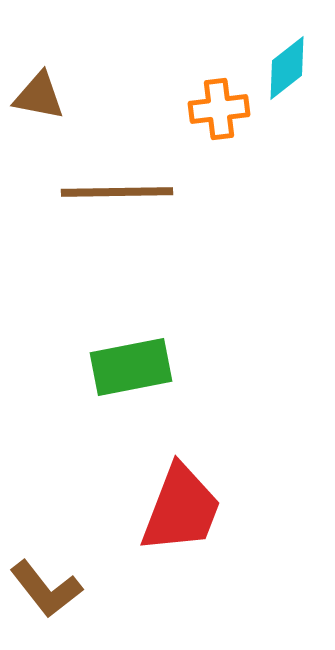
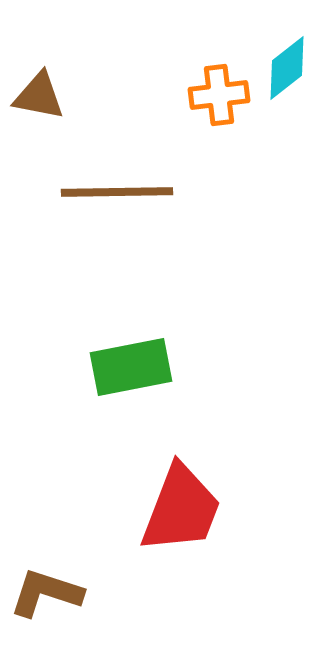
orange cross: moved 14 px up
brown L-shape: moved 4 px down; rotated 146 degrees clockwise
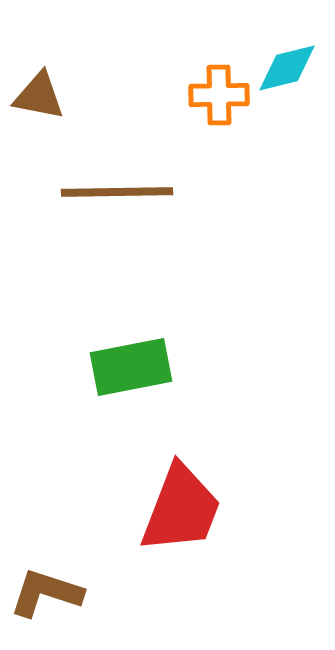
cyan diamond: rotated 24 degrees clockwise
orange cross: rotated 6 degrees clockwise
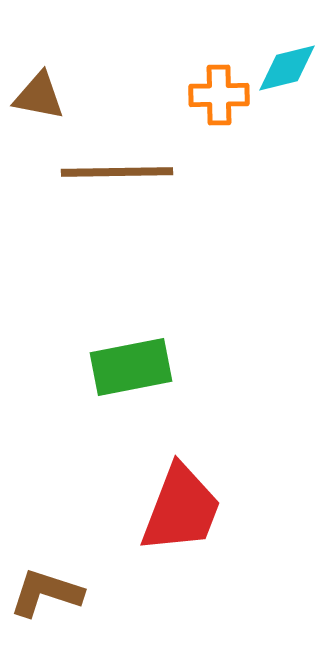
brown line: moved 20 px up
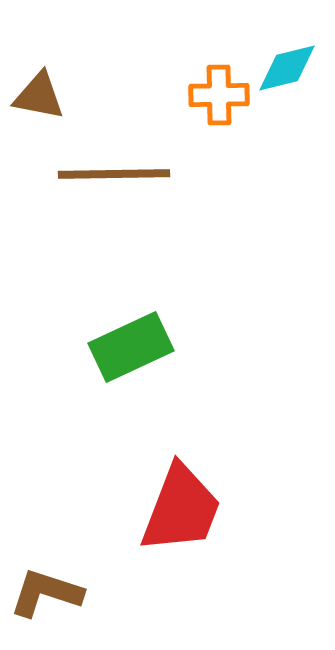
brown line: moved 3 px left, 2 px down
green rectangle: moved 20 px up; rotated 14 degrees counterclockwise
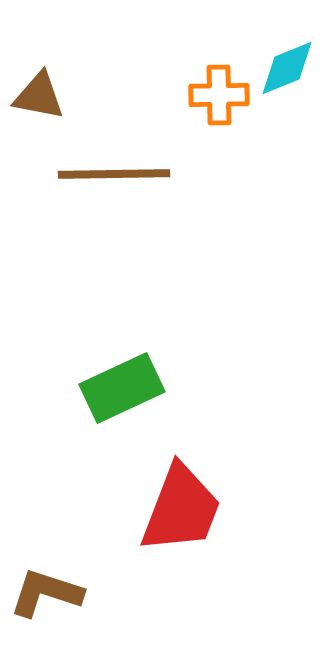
cyan diamond: rotated 8 degrees counterclockwise
green rectangle: moved 9 px left, 41 px down
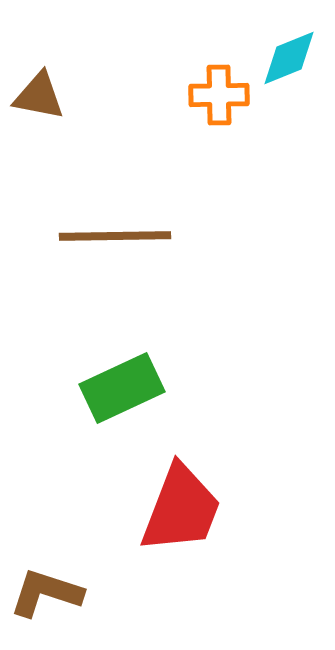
cyan diamond: moved 2 px right, 10 px up
brown line: moved 1 px right, 62 px down
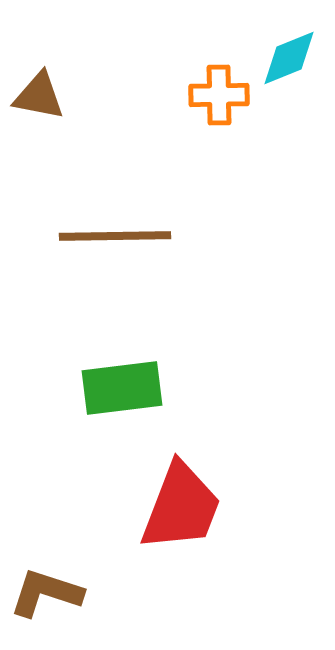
green rectangle: rotated 18 degrees clockwise
red trapezoid: moved 2 px up
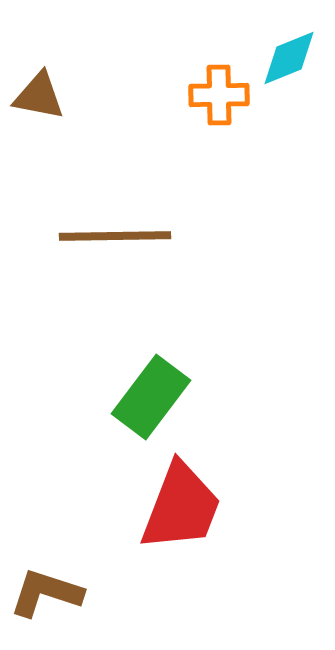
green rectangle: moved 29 px right, 9 px down; rotated 46 degrees counterclockwise
